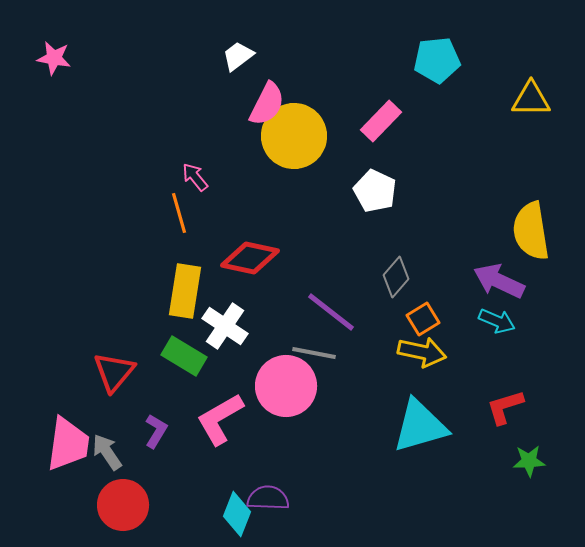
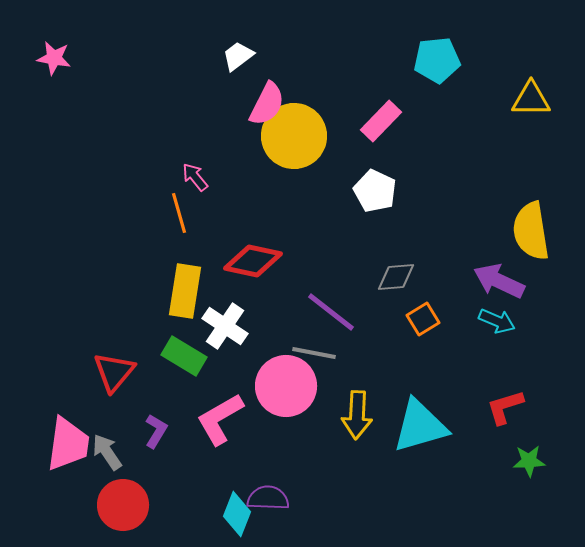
red diamond: moved 3 px right, 3 px down
gray diamond: rotated 45 degrees clockwise
yellow arrow: moved 65 px left, 63 px down; rotated 81 degrees clockwise
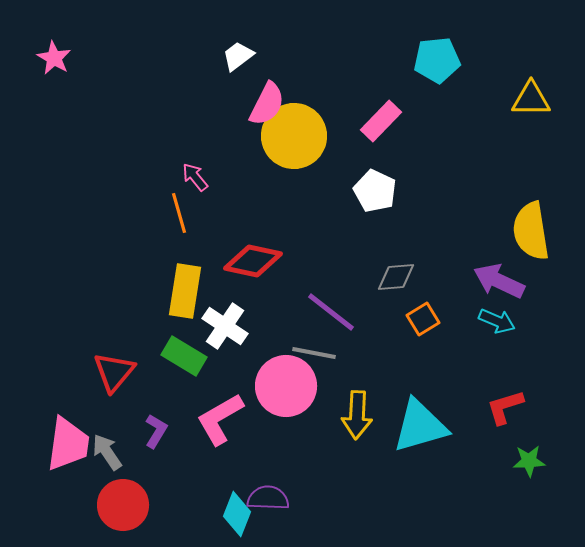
pink star: rotated 20 degrees clockwise
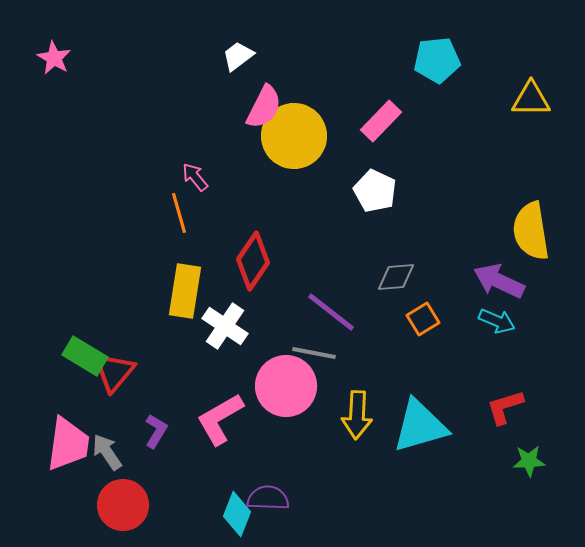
pink semicircle: moved 3 px left, 3 px down
red diamond: rotated 68 degrees counterclockwise
green rectangle: moved 99 px left
